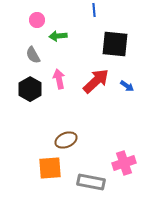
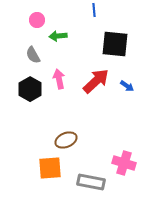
pink cross: rotated 35 degrees clockwise
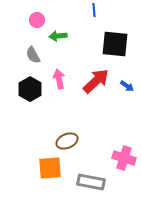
brown ellipse: moved 1 px right, 1 px down
pink cross: moved 5 px up
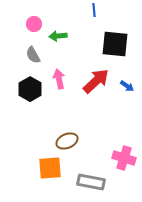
pink circle: moved 3 px left, 4 px down
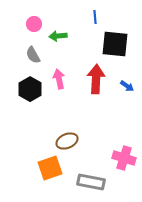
blue line: moved 1 px right, 7 px down
red arrow: moved 2 px up; rotated 44 degrees counterclockwise
orange square: rotated 15 degrees counterclockwise
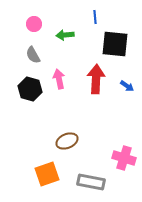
green arrow: moved 7 px right, 1 px up
black hexagon: rotated 15 degrees counterclockwise
orange square: moved 3 px left, 6 px down
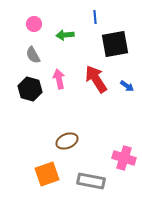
black square: rotated 16 degrees counterclockwise
red arrow: rotated 36 degrees counterclockwise
gray rectangle: moved 1 px up
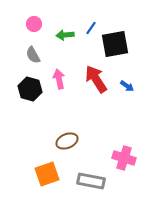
blue line: moved 4 px left, 11 px down; rotated 40 degrees clockwise
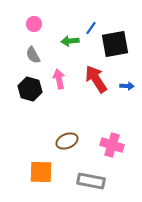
green arrow: moved 5 px right, 6 px down
blue arrow: rotated 32 degrees counterclockwise
pink cross: moved 12 px left, 13 px up
orange square: moved 6 px left, 2 px up; rotated 20 degrees clockwise
